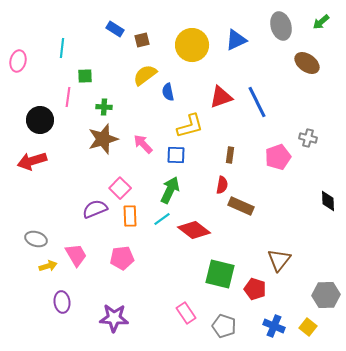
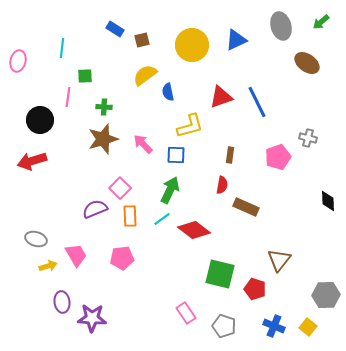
brown rectangle at (241, 206): moved 5 px right, 1 px down
purple star at (114, 318): moved 22 px left
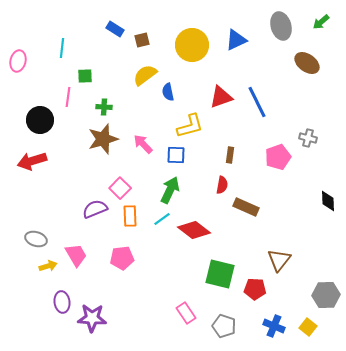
red pentagon at (255, 289): rotated 15 degrees counterclockwise
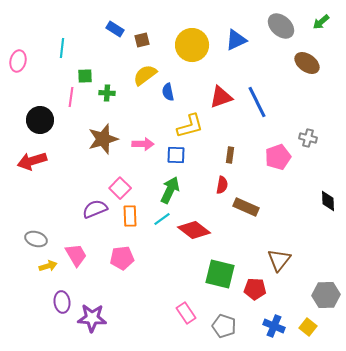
gray ellipse at (281, 26): rotated 32 degrees counterclockwise
pink line at (68, 97): moved 3 px right
green cross at (104, 107): moved 3 px right, 14 px up
pink arrow at (143, 144): rotated 135 degrees clockwise
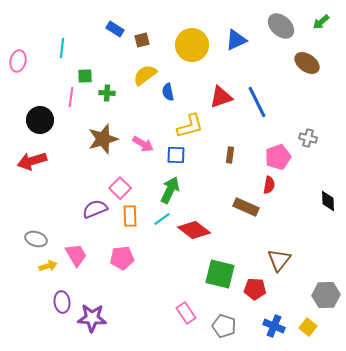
pink arrow at (143, 144): rotated 30 degrees clockwise
red semicircle at (222, 185): moved 47 px right
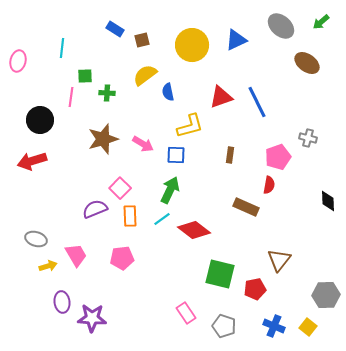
red pentagon at (255, 289): rotated 15 degrees counterclockwise
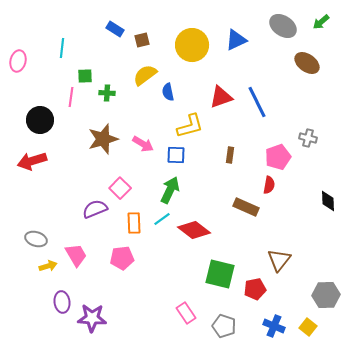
gray ellipse at (281, 26): moved 2 px right; rotated 8 degrees counterclockwise
orange rectangle at (130, 216): moved 4 px right, 7 px down
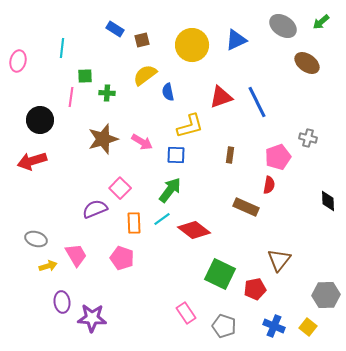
pink arrow at (143, 144): moved 1 px left, 2 px up
green arrow at (170, 190): rotated 12 degrees clockwise
pink pentagon at (122, 258): rotated 25 degrees clockwise
green square at (220, 274): rotated 12 degrees clockwise
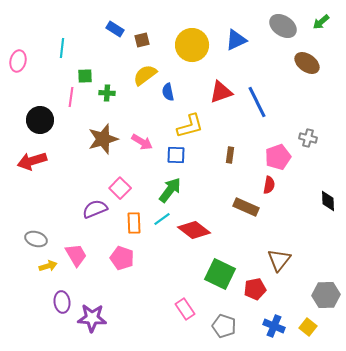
red triangle at (221, 97): moved 5 px up
pink rectangle at (186, 313): moved 1 px left, 4 px up
